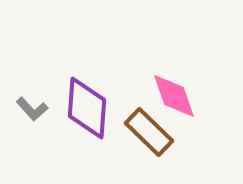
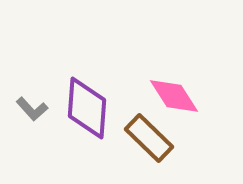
pink diamond: rotated 14 degrees counterclockwise
brown rectangle: moved 6 px down
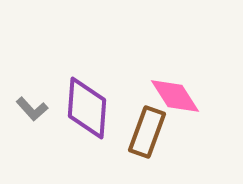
pink diamond: moved 1 px right
brown rectangle: moved 2 px left, 6 px up; rotated 66 degrees clockwise
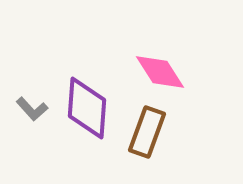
pink diamond: moved 15 px left, 24 px up
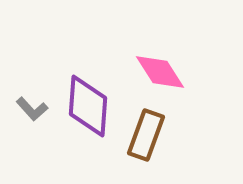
purple diamond: moved 1 px right, 2 px up
brown rectangle: moved 1 px left, 3 px down
